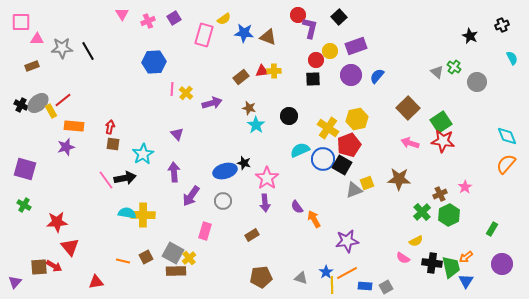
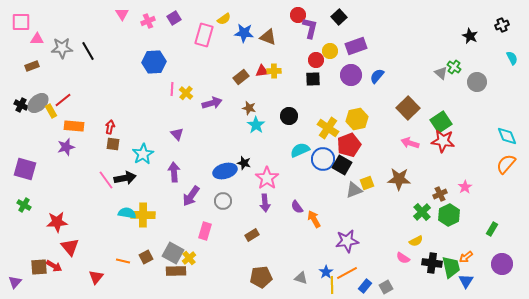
gray triangle at (437, 72): moved 4 px right, 1 px down
red triangle at (96, 282): moved 5 px up; rotated 42 degrees counterclockwise
blue rectangle at (365, 286): rotated 56 degrees counterclockwise
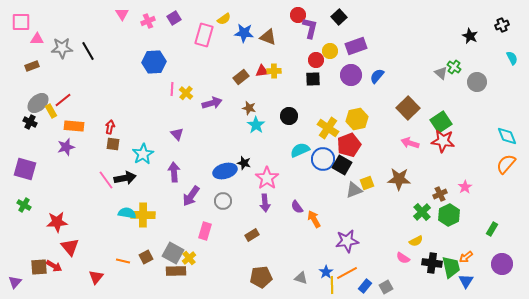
black cross at (21, 105): moved 9 px right, 17 px down
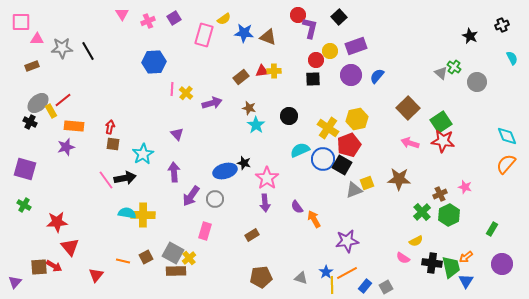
pink star at (465, 187): rotated 24 degrees counterclockwise
gray circle at (223, 201): moved 8 px left, 2 px up
red triangle at (96, 277): moved 2 px up
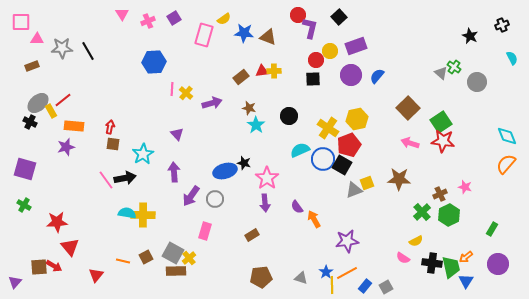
purple circle at (502, 264): moved 4 px left
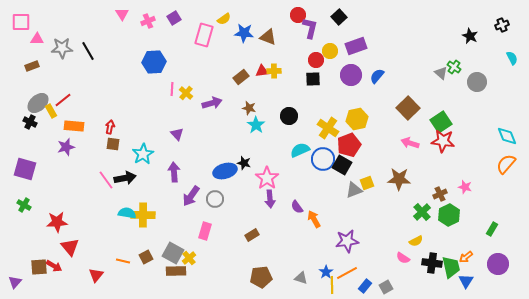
purple arrow at (265, 203): moved 5 px right, 4 px up
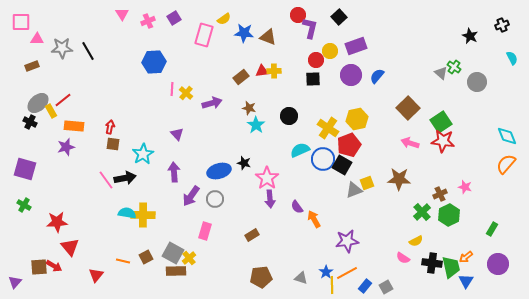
blue ellipse at (225, 171): moved 6 px left
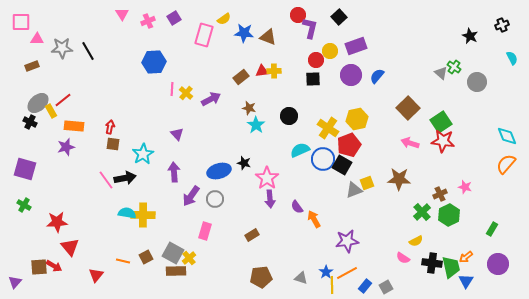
purple arrow at (212, 103): moved 1 px left, 4 px up; rotated 12 degrees counterclockwise
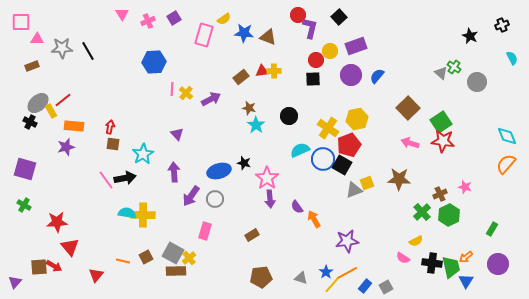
yellow line at (332, 285): rotated 42 degrees clockwise
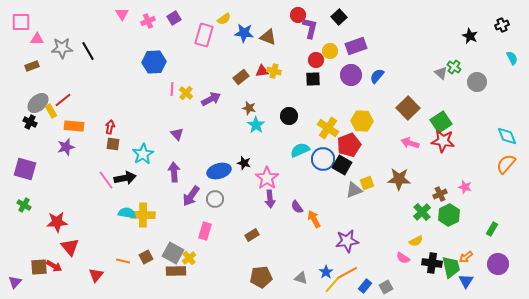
yellow cross at (274, 71): rotated 16 degrees clockwise
yellow hexagon at (357, 119): moved 5 px right, 2 px down; rotated 15 degrees clockwise
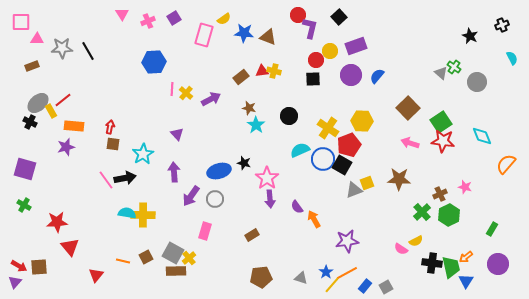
cyan diamond at (507, 136): moved 25 px left
pink semicircle at (403, 258): moved 2 px left, 9 px up
red arrow at (54, 266): moved 35 px left
